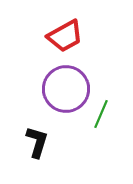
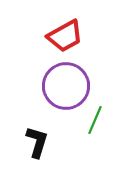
purple circle: moved 3 px up
green line: moved 6 px left, 6 px down
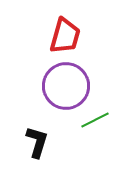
red trapezoid: rotated 45 degrees counterclockwise
green line: rotated 40 degrees clockwise
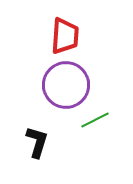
red trapezoid: rotated 12 degrees counterclockwise
purple circle: moved 1 px up
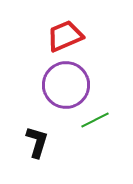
red trapezoid: rotated 117 degrees counterclockwise
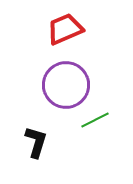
red trapezoid: moved 7 px up
black L-shape: moved 1 px left
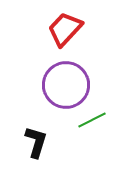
red trapezoid: rotated 24 degrees counterclockwise
green line: moved 3 px left
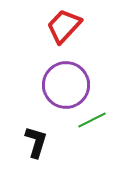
red trapezoid: moved 1 px left, 3 px up
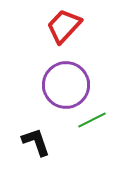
black L-shape: rotated 36 degrees counterclockwise
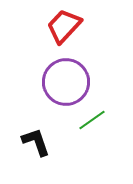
purple circle: moved 3 px up
green line: rotated 8 degrees counterclockwise
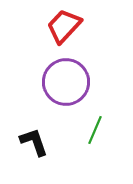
green line: moved 3 px right, 10 px down; rotated 32 degrees counterclockwise
black L-shape: moved 2 px left
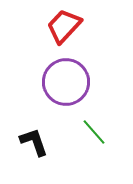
green line: moved 1 px left, 2 px down; rotated 64 degrees counterclockwise
